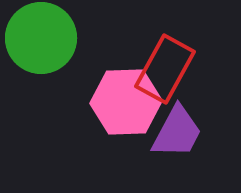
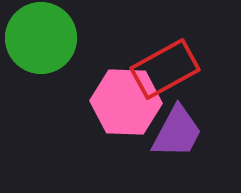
red rectangle: rotated 32 degrees clockwise
pink hexagon: rotated 4 degrees clockwise
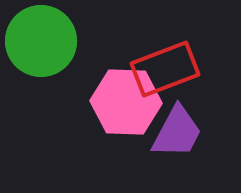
green circle: moved 3 px down
red rectangle: rotated 8 degrees clockwise
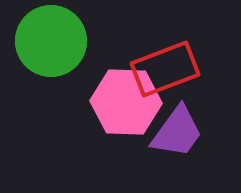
green circle: moved 10 px right
purple trapezoid: rotated 8 degrees clockwise
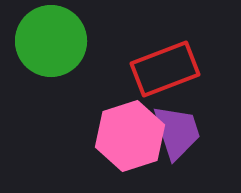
pink hexagon: moved 4 px right, 34 px down; rotated 20 degrees counterclockwise
purple trapezoid: rotated 54 degrees counterclockwise
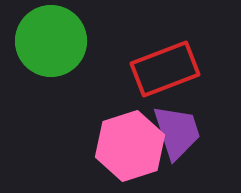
pink hexagon: moved 10 px down
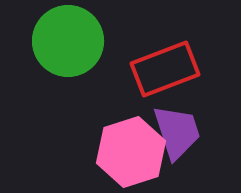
green circle: moved 17 px right
pink hexagon: moved 1 px right, 6 px down
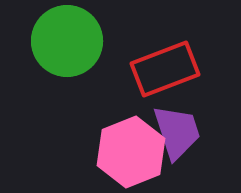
green circle: moved 1 px left
pink hexagon: rotated 4 degrees counterclockwise
